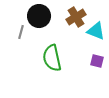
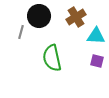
cyan triangle: moved 5 px down; rotated 18 degrees counterclockwise
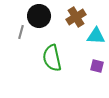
purple square: moved 5 px down
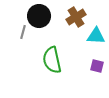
gray line: moved 2 px right
green semicircle: moved 2 px down
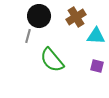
gray line: moved 5 px right, 4 px down
green semicircle: rotated 28 degrees counterclockwise
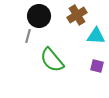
brown cross: moved 1 px right, 2 px up
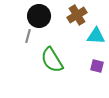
green semicircle: rotated 8 degrees clockwise
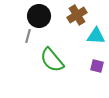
green semicircle: rotated 8 degrees counterclockwise
